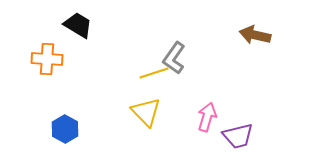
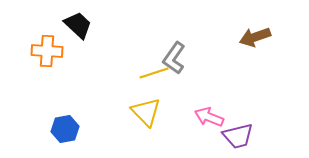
black trapezoid: rotated 12 degrees clockwise
brown arrow: moved 2 px down; rotated 32 degrees counterclockwise
orange cross: moved 8 px up
pink arrow: moved 2 px right; rotated 84 degrees counterclockwise
blue hexagon: rotated 20 degrees clockwise
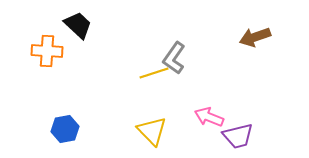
yellow triangle: moved 6 px right, 19 px down
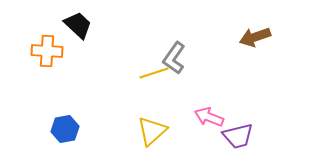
yellow triangle: rotated 32 degrees clockwise
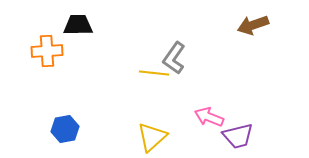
black trapezoid: rotated 44 degrees counterclockwise
brown arrow: moved 2 px left, 12 px up
orange cross: rotated 8 degrees counterclockwise
yellow line: rotated 24 degrees clockwise
yellow triangle: moved 6 px down
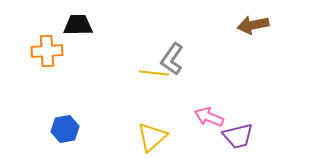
brown arrow: rotated 8 degrees clockwise
gray L-shape: moved 2 px left, 1 px down
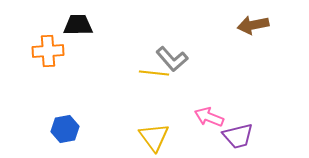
orange cross: moved 1 px right
gray L-shape: rotated 76 degrees counterclockwise
yellow triangle: moved 2 px right; rotated 24 degrees counterclockwise
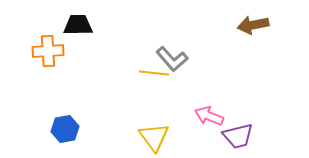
pink arrow: moved 1 px up
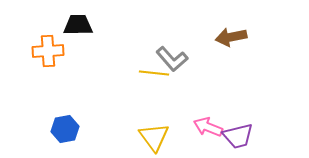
brown arrow: moved 22 px left, 12 px down
pink arrow: moved 1 px left, 11 px down
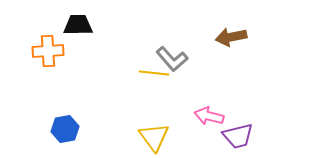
pink arrow: moved 1 px right, 11 px up; rotated 8 degrees counterclockwise
